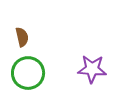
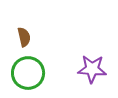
brown semicircle: moved 2 px right
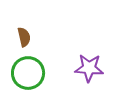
purple star: moved 3 px left, 1 px up
